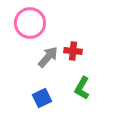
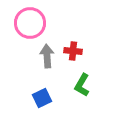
gray arrow: moved 1 px left, 1 px up; rotated 45 degrees counterclockwise
green L-shape: moved 3 px up
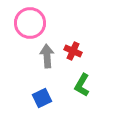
red cross: rotated 18 degrees clockwise
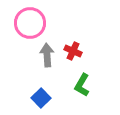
gray arrow: moved 1 px up
blue square: moved 1 px left; rotated 18 degrees counterclockwise
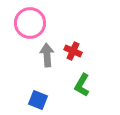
blue square: moved 3 px left, 2 px down; rotated 24 degrees counterclockwise
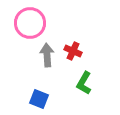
green L-shape: moved 2 px right, 2 px up
blue square: moved 1 px right, 1 px up
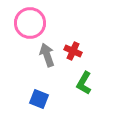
gray arrow: rotated 15 degrees counterclockwise
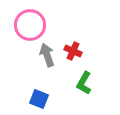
pink circle: moved 2 px down
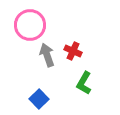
blue square: rotated 24 degrees clockwise
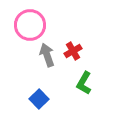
red cross: rotated 36 degrees clockwise
